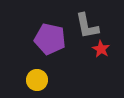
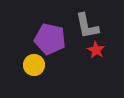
red star: moved 5 px left, 1 px down
yellow circle: moved 3 px left, 15 px up
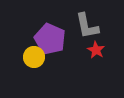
purple pentagon: rotated 12 degrees clockwise
yellow circle: moved 8 px up
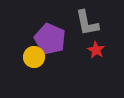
gray L-shape: moved 3 px up
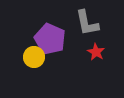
red star: moved 2 px down
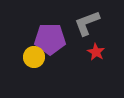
gray L-shape: rotated 80 degrees clockwise
purple pentagon: rotated 24 degrees counterclockwise
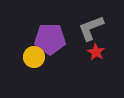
gray L-shape: moved 4 px right, 5 px down
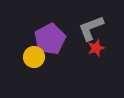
purple pentagon: rotated 28 degrees counterclockwise
red star: moved 4 px up; rotated 24 degrees clockwise
